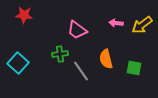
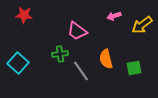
pink arrow: moved 2 px left, 7 px up; rotated 24 degrees counterclockwise
pink trapezoid: moved 1 px down
green square: rotated 21 degrees counterclockwise
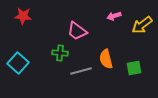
red star: moved 1 px left, 1 px down
green cross: moved 1 px up; rotated 14 degrees clockwise
gray line: rotated 70 degrees counterclockwise
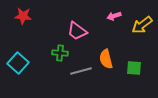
green square: rotated 14 degrees clockwise
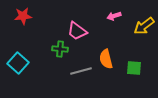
red star: rotated 12 degrees counterclockwise
yellow arrow: moved 2 px right, 1 px down
green cross: moved 4 px up
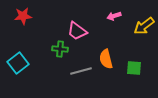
cyan square: rotated 10 degrees clockwise
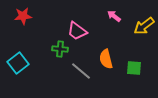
pink arrow: rotated 56 degrees clockwise
gray line: rotated 55 degrees clockwise
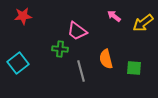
yellow arrow: moved 1 px left, 3 px up
gray line: rotated 35 degrees clockwise
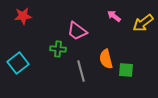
green cross: moved 2 px left
green square: moved 8 px left, 2 px down
